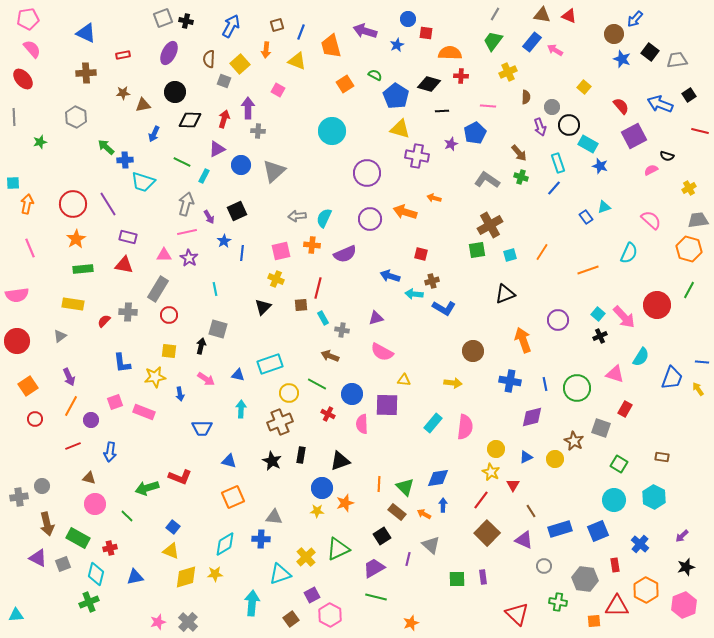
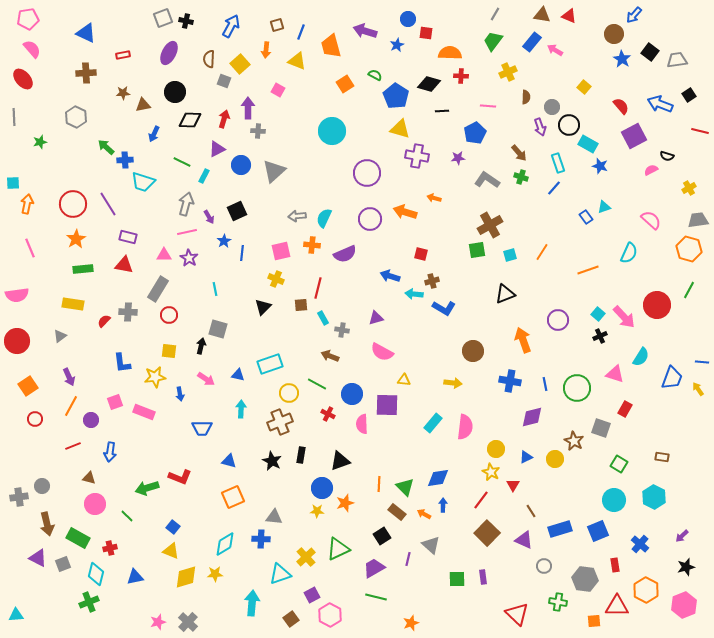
blue arrow at (635, 19): moved 1 px left, 4 px up
blue star at (622, 59): rotated 12 degrees clockwise
purple star at (451, 144): moved 7 px right, 14 px down; rotated 16 degrees clockwise
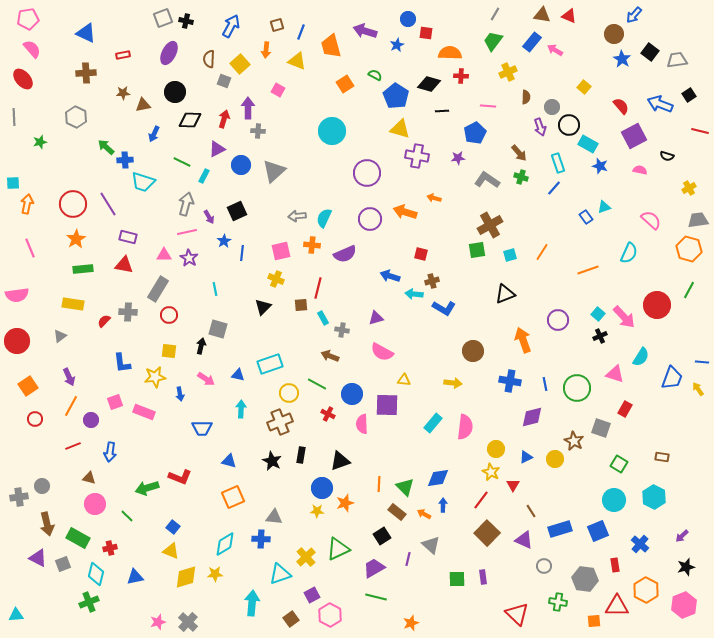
pink semicircle at (651, 170): moved 11 px left; rotated 40 degrees clockwise
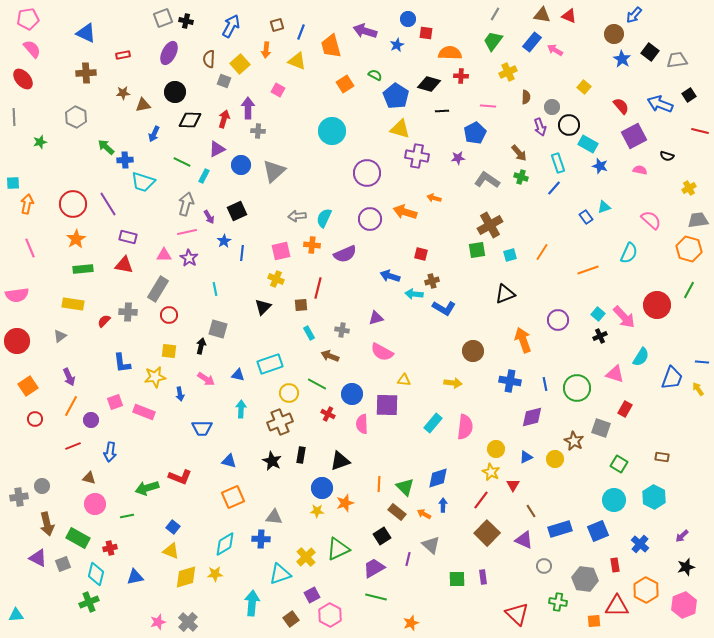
cyan rectangle at (323, 318): moved 14 px left, 15 px down
blue diamond at (438, 478): rotated 10 degrees counterclockwise
green line at (127, 516): rotated 56 degrees counterclockwise
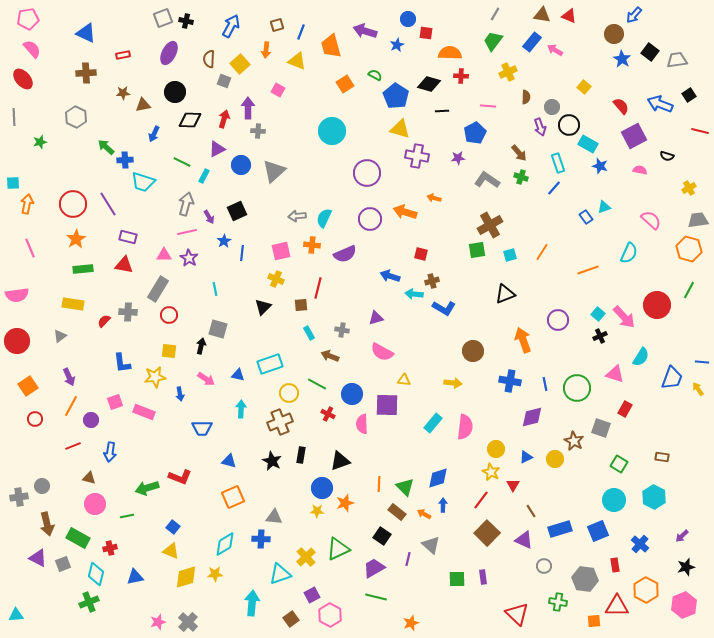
black square at (382, 536): rotated 24 degrees counterclockwise
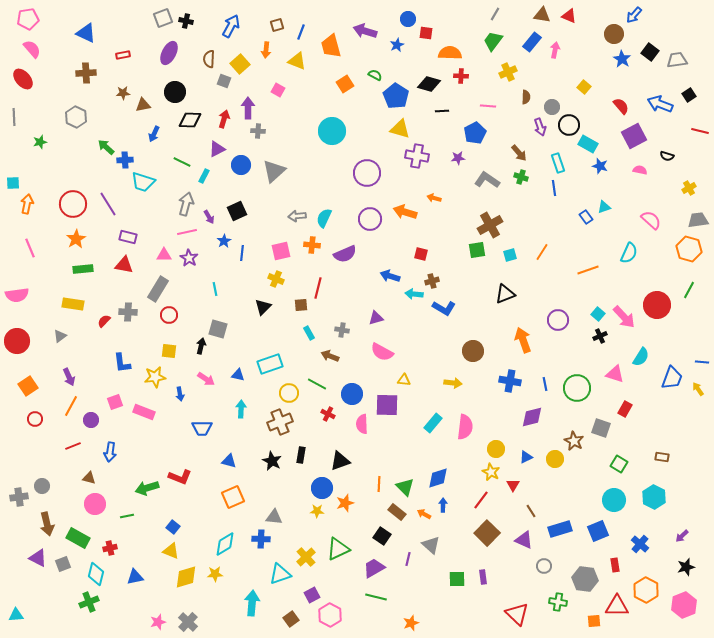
pink arrow at (555, 50): rotated 70 degrees clockwise
blue line at (554, 188): rotated 49 degrees counterclockwise
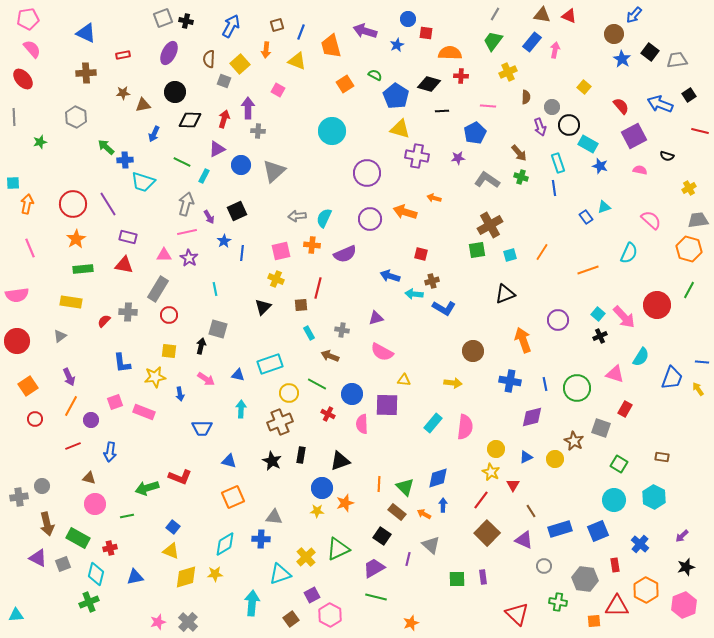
yellow rectangle at (73, 304): moved 2 px left, 2 px up
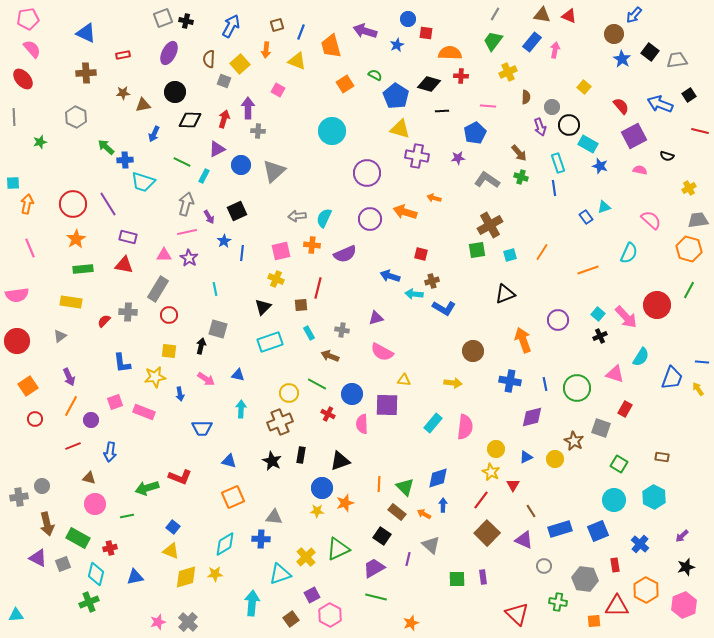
pink arrow at (624, 317): moved 2 px right
cyan rectangle at (270, 364): moved 22 px up
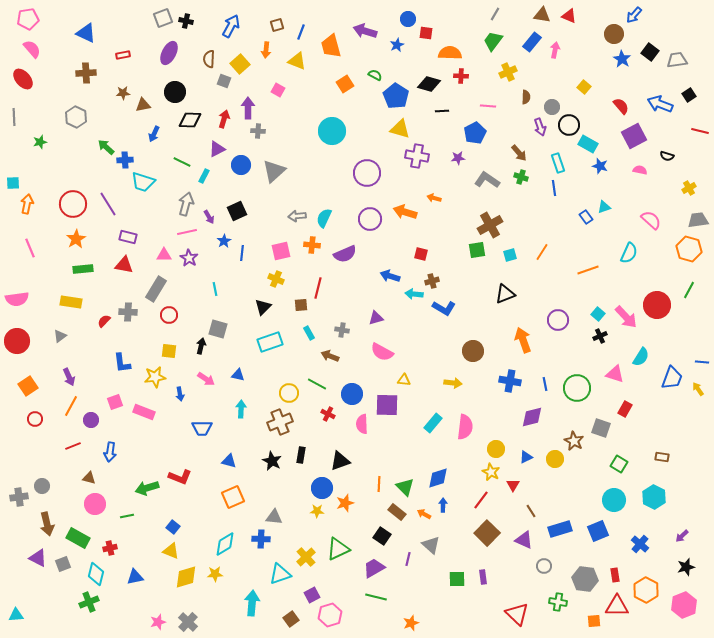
gray rectangle at (158, 289): moved 2 px left
pink semicircle at (17, 295): moved 4 px down
red rectangle at (615, 565): moved 10 px down
pink hexagon at (330, 615): rotated 15 degrees clockwise
